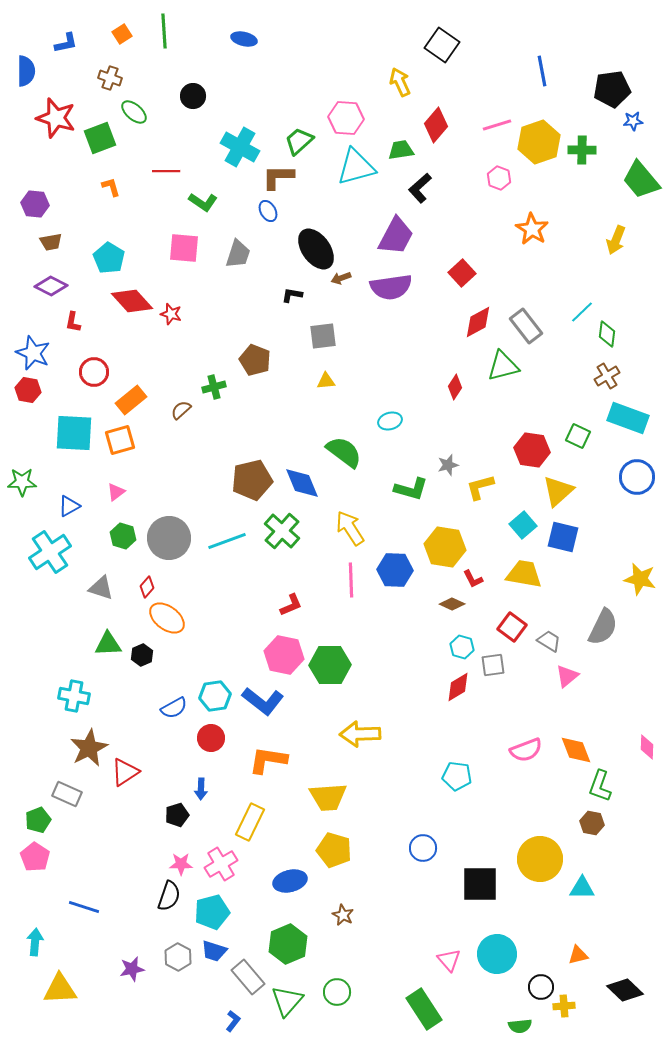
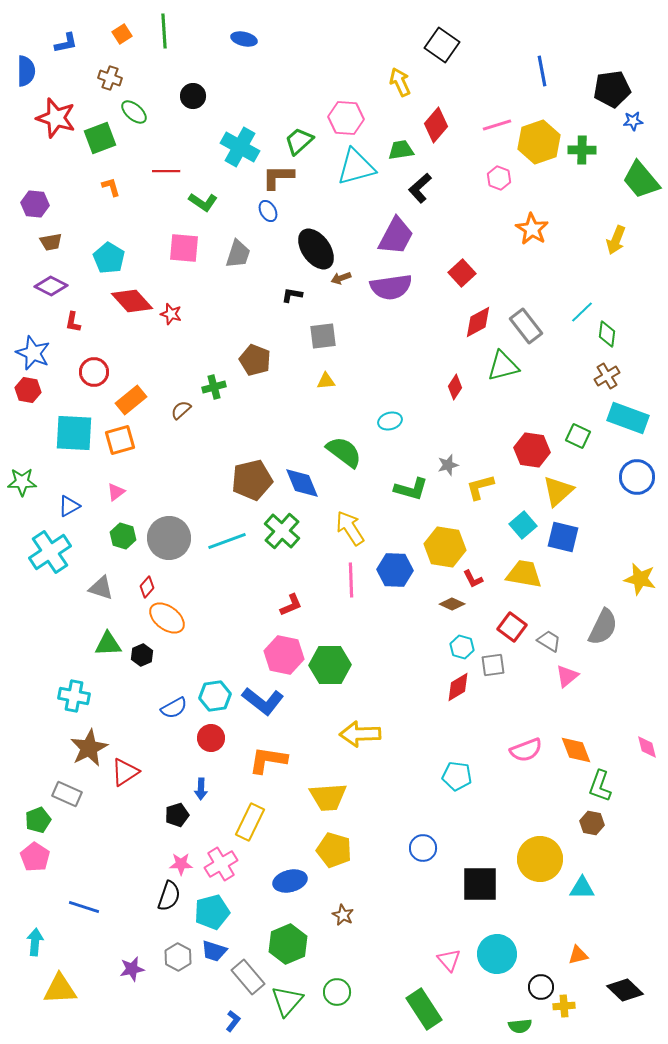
pink diamond at (647, 747): rotated 15 degrees counterclockwise
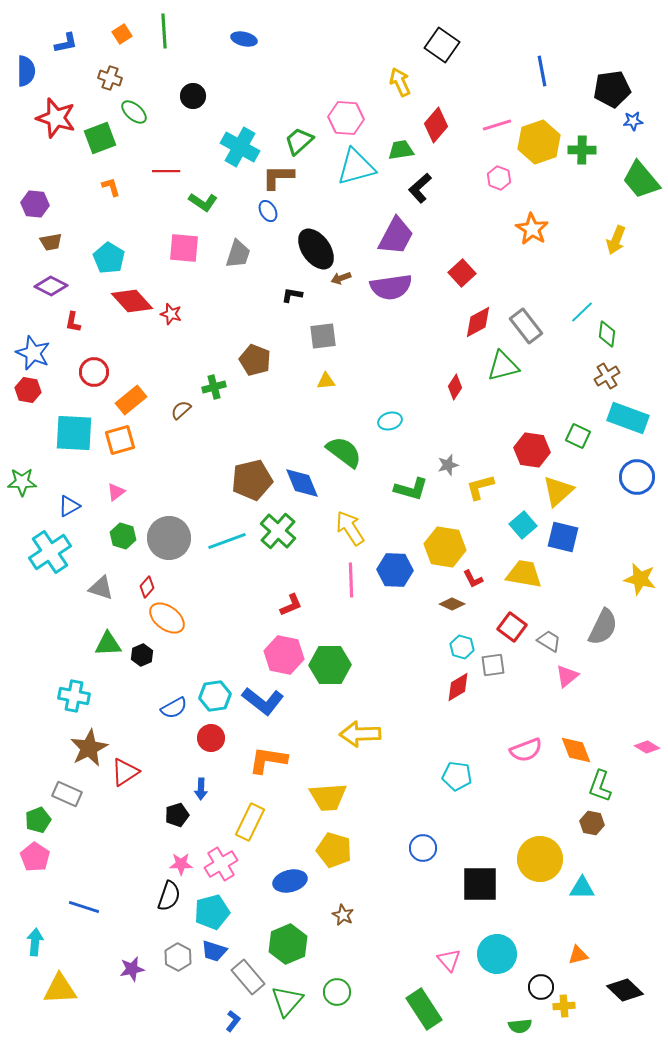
green cross at (282, 531): moved 4 px left
pink diamond at (647, 747): rotated 45 degrees counterclockwise
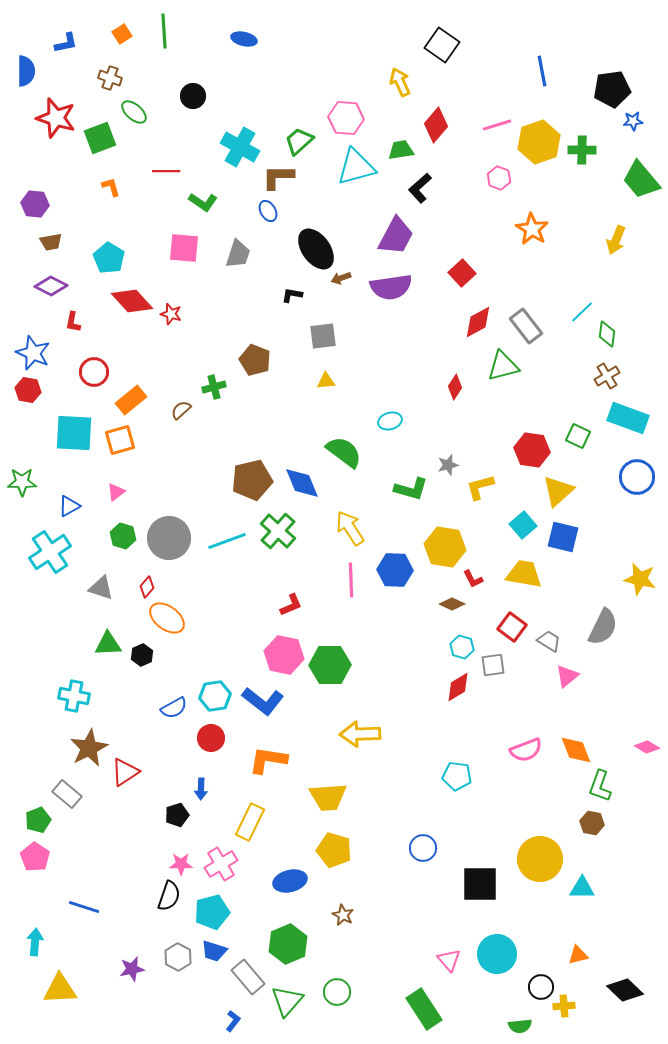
gray rectangle at (67, 794): rotated 16 degrees clockwise
